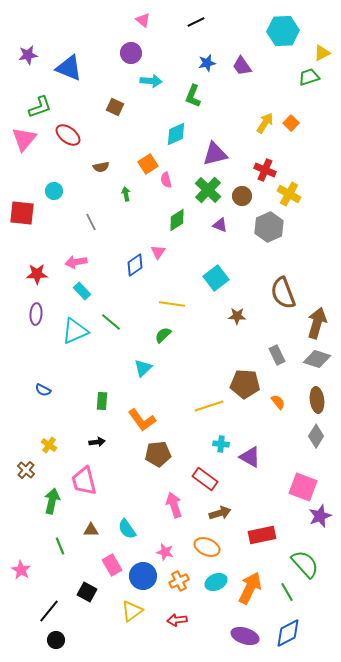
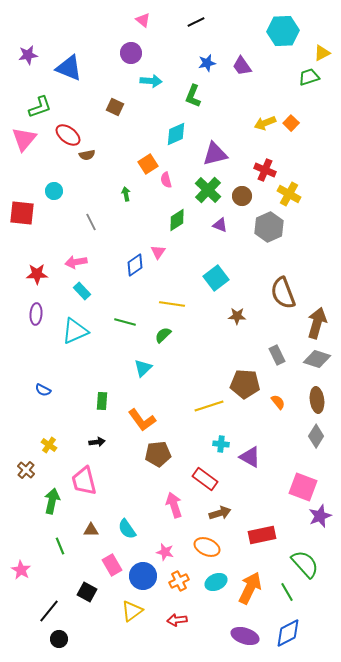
yellow arrow at (265, 123): rotated 145 degrees counterclockwise
brown semicircle at (101, 167): moved 14 px left, 12 px up
green line at (111, 322): moved 14 px right; rotated 25 degrees counterclockwise
black circle at (56, 640): moved 3 px right, 1 px up
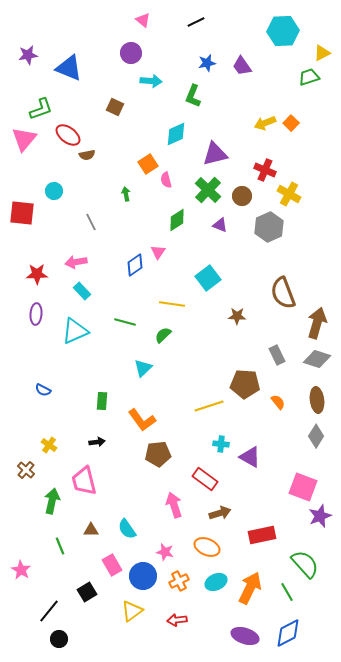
green L-shape at (40, 107): moved 1 px right, 2 px down
cyan square at (216, 278): moved 8 px left
black square at (87, 592): rotated 30 degrees clockwise
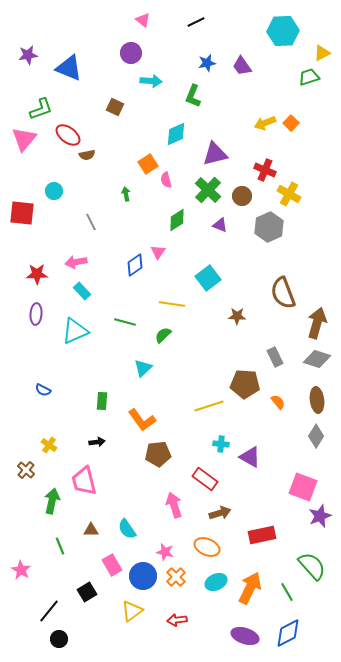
gray rectangle at (277, 355): moved 2 px left, 2 px down
green semicircle at (305, 564): moved 7 px right, 2 px down
orange cross at (179, 581): moved 3 px left, 4 px up; rotated 18 degrees counterclockwise
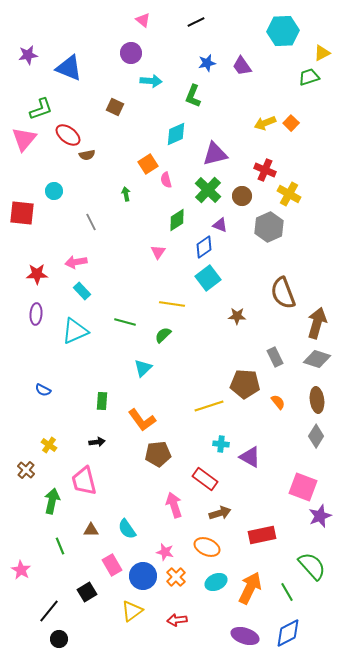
blue diamond at (135, 265): moved 69 px right, 18 px up
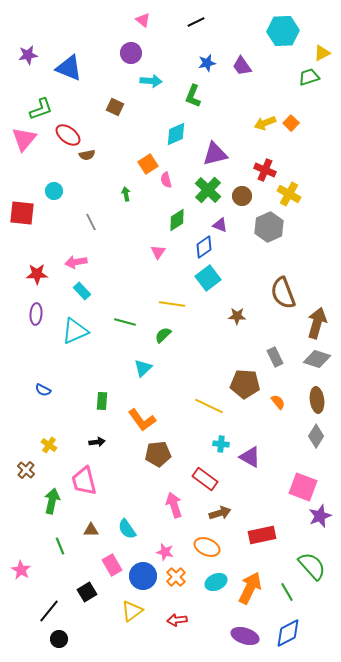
yellow line at (209, 406): rotated 44 degrees clockwise
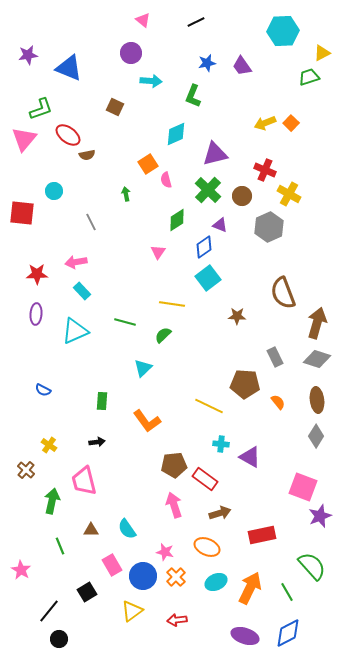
orange L-shape at (142, 420): moved 5 px right, 1 px down
brown pentagon at (158, 454): moved 16 px right, 11 px down
